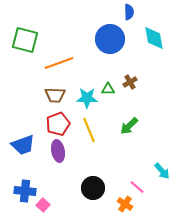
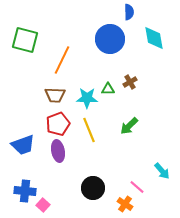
orange line: moved 3 px right, 3 px up; rotated 44 degrees counterclockwise
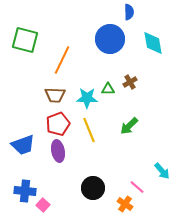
cyan diamond: moved 1 px left, 5 px down
